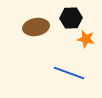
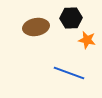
orange star: moved 1 px right, 1 px down
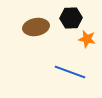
orange star: moved 1 px up
blue line: moved 1 px right, 1 px up
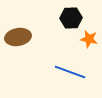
brown ellipse: moved 18 px left, 10 px down
orange star: moved 2 px right
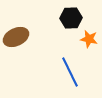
brown ellipse: moved 2 px left; rotated 15 degrees counterclockwise
blue line: rotated 44 degrees clockwise
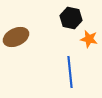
black hexagon: rotated 15 degrees clockwise
blue line: rotated 20 degrees clockwise
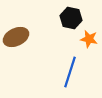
blue line: rotated 24 degrees clockwise
